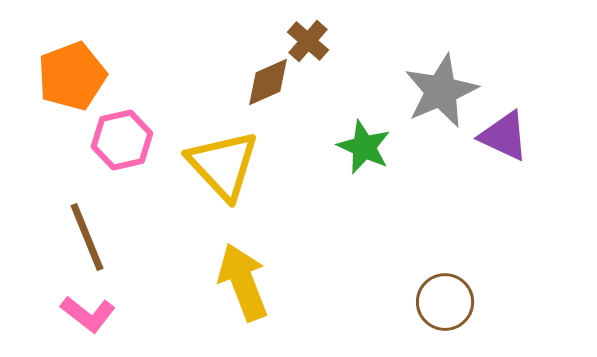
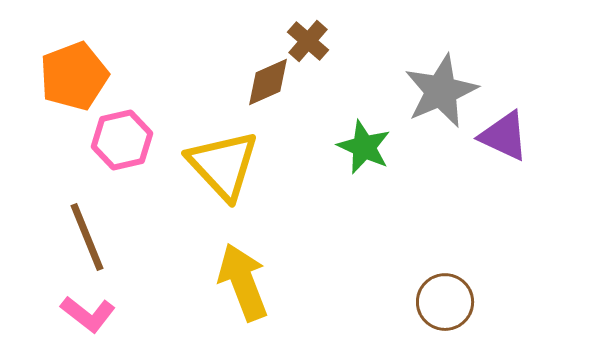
orange pentagon: moved 2 px right
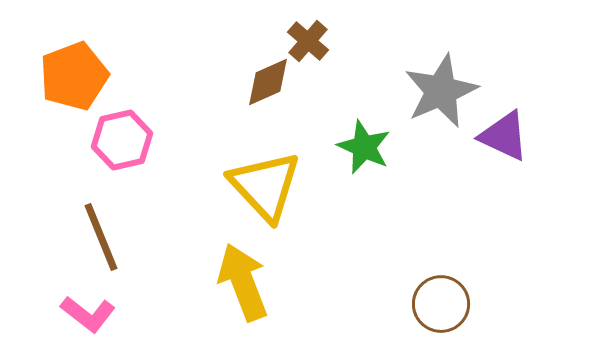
yellow triangle: moved 42 px right, 21 px down
brown line: moved 14 px right
brown circle: moved 4 px left, 2 px down
